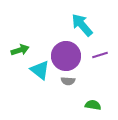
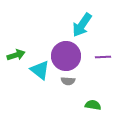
cyan arrow: rotated 105 degrees counterclockwise
green arrow: moved 4 px left, 5 px down
purple line: moved 3 px right, 2 px down; rotated 14 degrees clockwise
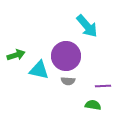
cyan arrow: moved 5 px right, 1 px down; rotated 75 degrees counterclockwise
purple line: moved 29 px down
cyan triangle: moved 1 px left; rotated 25 degrees counterclockwise
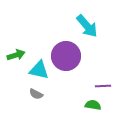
gray semicircle: moved 32 px left, 13 px down; rotated 24 degrees clockwise
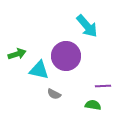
green arrow: moved 1 px right, 1 px up
gray semicircle: moved 18 px right
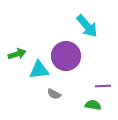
cyan triangle: rotated 20 degrees counterclockwise
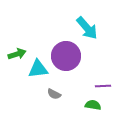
cyan arrow: moved 2 px down
cyan triangle: moved 1 px left, 1 px up
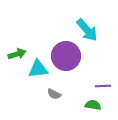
cyan arrow: moved 2 px down
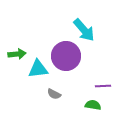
cyan arrow: moved 3 px left
green arrow: rotated 12 degrees clockwise
